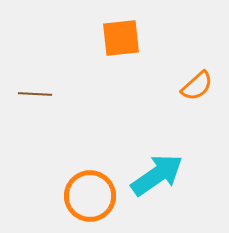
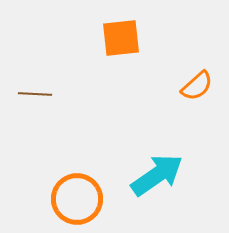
orange circle: moved 13 px left, 3 px down
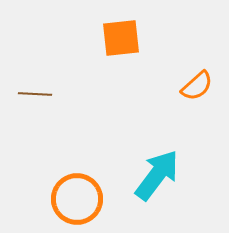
cyan arrow: rotated 18 degrees counterclockwise
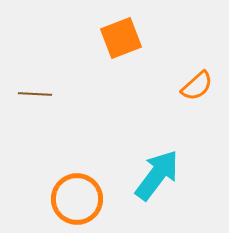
orange square: rotated 15 degrees counterclockwise
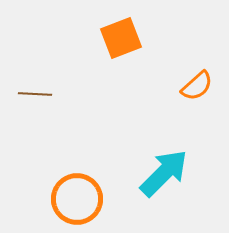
cyan arrow: moved 7 px right, 2 px up; rotated 8 degrees clockwise
